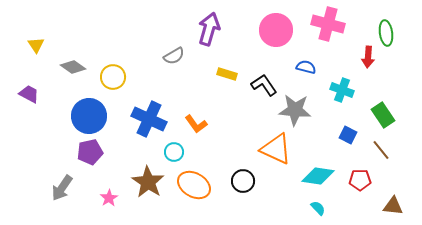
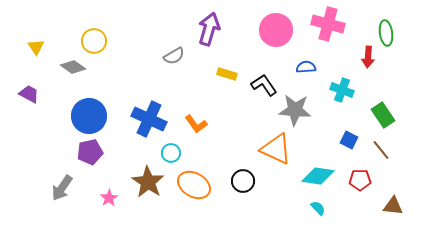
yellow triangle: moved 2 px down
blue semicircle: rotated 18 degrees counterclockwise
yellow circle: moved 19 px left, 36 px up
blue square: moved 1 px right, 5 px down
cyan circle: moved 3 px left, 1 px down
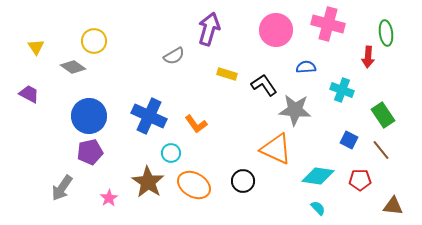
blue cross: moved 3 px up
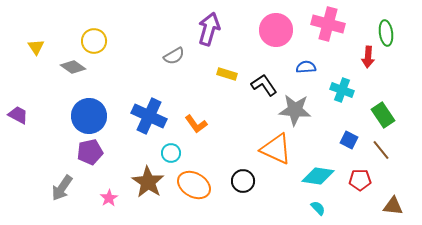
purple trapezoid: moved 11 px left, 21 px down
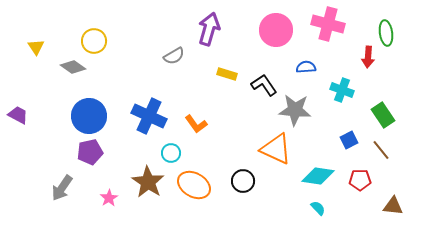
blue square: rotated 36 degrees clockwise
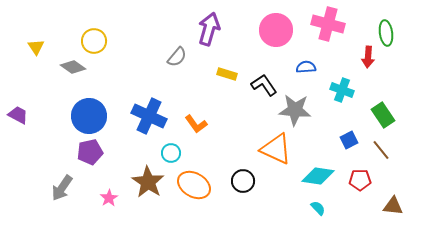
gray semicircle: moved 3 px right, 1 px down; rotated 20 degrees counterclockwise
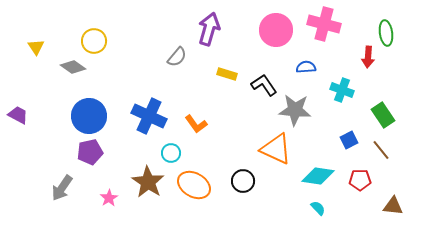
pink cross: moved 4 px left
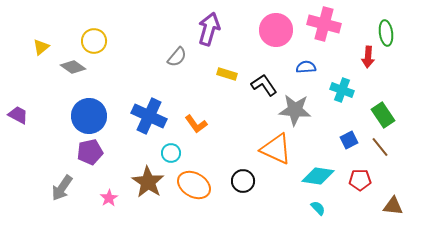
yellow triangle: moved 5 px right; rotated 24 degrees clockwise
brown line: moved 1 px left, 3 px up
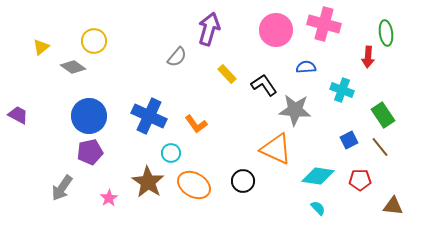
yellow rectangle: rotated 30 degrees clockwise
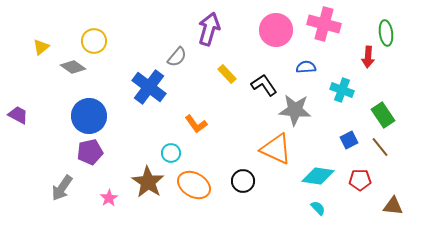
blue cross: moved 29 px up; rotated 12 degrees clockwise
